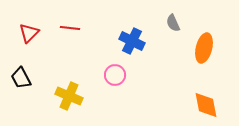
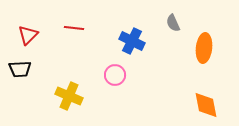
red line: moved 4 px right
red triangle: moved 1 px left, 2 px down
orange ellipse: rotated 8 degrees counterclockwise
black trapezoid: moved 1 px left, 9 px up; rotated 65 degrees counterclockwise
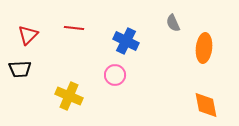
blue cross: moved 6 px left
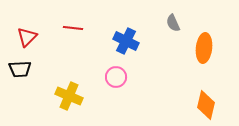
red line: moved 1 px left
red triangle: moved 1 px left, 2 px down
pink circle: moved 1 px right, 2 px down
orange diamond: rotated 24 degrees clockwise
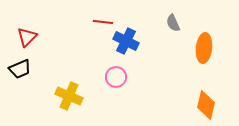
red line: moved 30 px right, 6 px up
black trapezoid: rotated 20 degrees counterclockwise
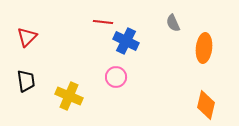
black trapezoid: moved 6 px right, 12 px down; rotated 75 degrees counterclockwise
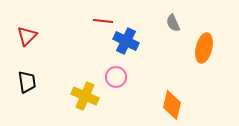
red line: moved 1 px up
red triangle: moved 1 px up
orange ellipse: rotated 8 degrees clockwise
black trapezoid: moved 1 px right, 1 px down
yellow cross: moved 16 px right
orange diamond: moved 34 px left
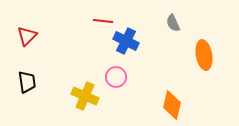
orange ellipse: moved 7 px down; rotated 24 degrees counterclockwise
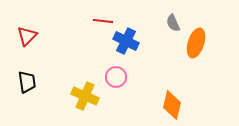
orange ellipse: moved 8 px left, 12 px up; rotated 28 degrees clockwise
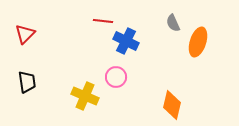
red triangle: moved 2 px left, 2 px up
orange ellipse: moved 2 px right, 1 px up
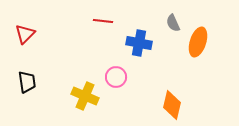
blue cross: moved 13 px right, 2 px down; rotated 15 degrees counterclockwise
